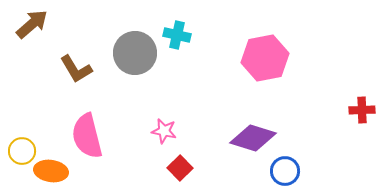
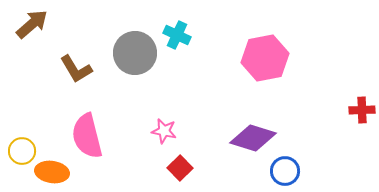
cyan cross: rotated 12 degrees clockwise
orange ellipse: moved 1 px right, 1 px down
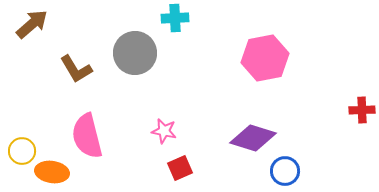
cyan cross: moved 2 px left, 17 px up; rotated 28 degrees counterclockwise
red square: rotated 20 degrees clockwise
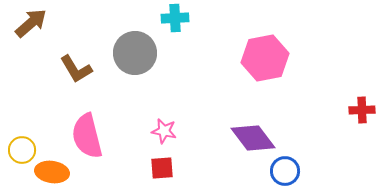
brown arrow: moved 1 px left, 1 px up
purple diamond: rotated 36 degrees clockwise
yellow circle: moved 1 px up
red square: moved 18 px left; rotated 20 degrees clockwise
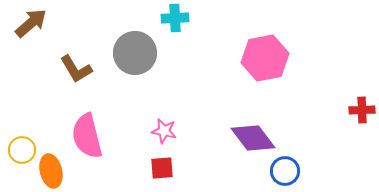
orange ellipse: moved 1 px left, 1 px up; rotated 68 degrees clockwise
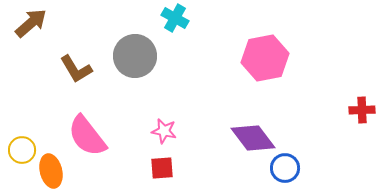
cyan cross: rotated 32 degrees clockwise
gray circle: moved 3 px down
pink semicircle: rotated 24 degrees counterclockwise
blue circle: moved 3 px up
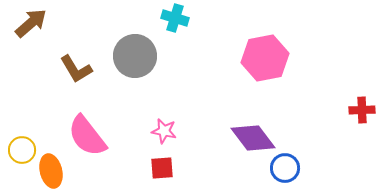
cyan cross: rotated 12 degrees counterclockwise
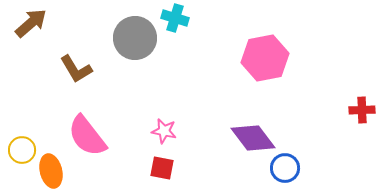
gray circle: moved 18 px up
red square: rotated 15 degrees clockwise
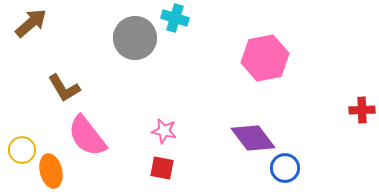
brown L-shape: moved 12 px left, 19 px down
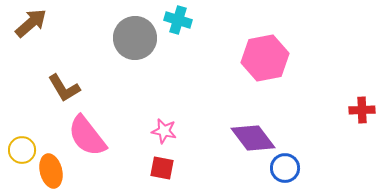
cyan cross: moved 3 px right, 2 px down
